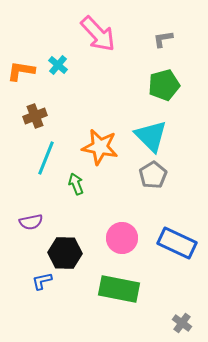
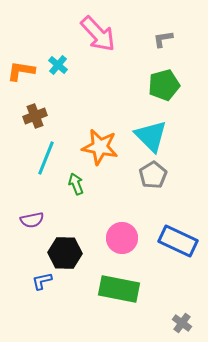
purple semicircle: moved 1 px right, 2 px up
blue rectangle: moved 1 px right, 2 px up
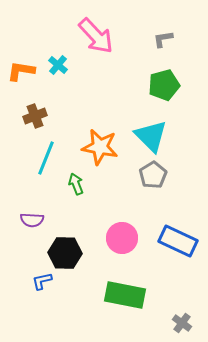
pink arrow: moved 2 px left, 2 px down
purple semicircle: rotated 15 degrees clockwise
green rectangle: moved 6 px right, 6 px down
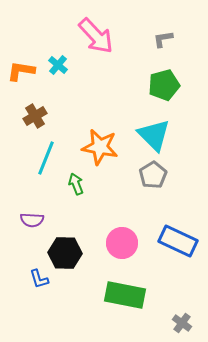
brown cross: rotated 10 degrees counterclockwise
cyan triangle: moved 3 px right, 1 px up
pink circle: moved 5 px down
blue L-shape: moved 3 px left, 2 px up; rotated 95 degrees counterclockwise
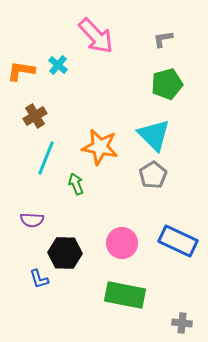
green pentagon: moved 3 px right, 1 px up
gray cross: rotated 30 degrees counterclockwise
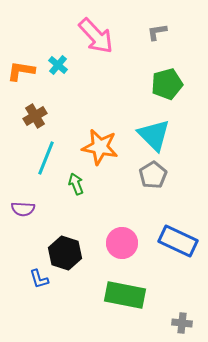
gray L-shape: moved 6 px left, 7 px up
purple semicircle: moved 9 px left, 11 px up
black hexagon: rotated 16 degrees clockwise
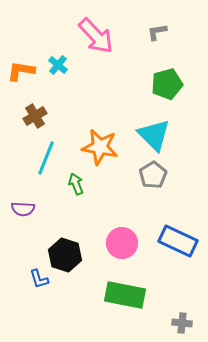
black hexagon: moved 2 px down
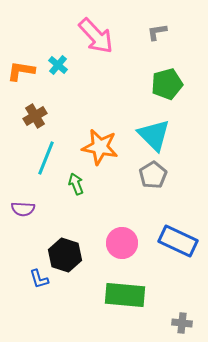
green rectangle: rotated 6 degrees counterclockwise
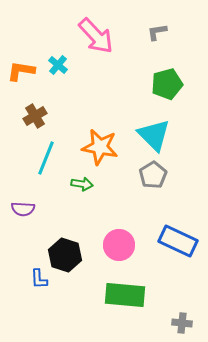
green arrow: moved 6 px right; rotated 120 degrees clockwise
pink circle: moved 3 px left, 2 px down
blue L-shape: rotated 15 degrees clockwise
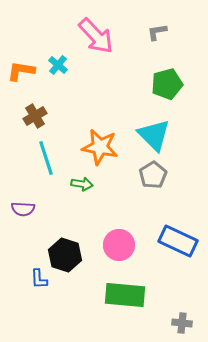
cyan line: rotated 40 degrees counterclockwise
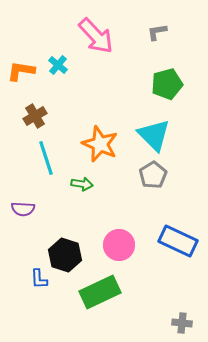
orange star: moved 3 px up; rotated 12 degrees clockwise
green rectangle: moved 25 px left, 3 px up; rotated 30 degrees counterclockwise
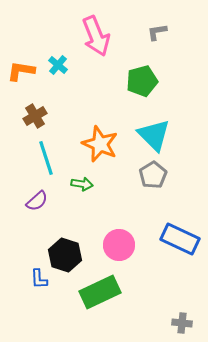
pink arrow: rotated 21 degrees clockwise
green pentagon: moved 25 px left, 3 px up
purple semicircle: moved 14 px right, 8 px up; rotated 45 degrees counterclockwise
blue rectangle: moved 2 px right, 2 px up
